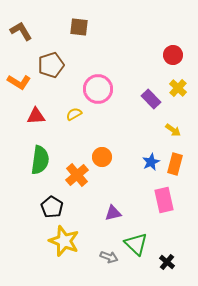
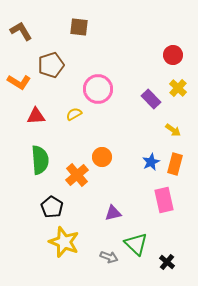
green semicircle: rotated 12 degrees counterclockwise
yellow star: moved 1 px down
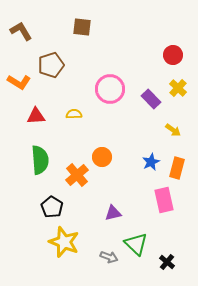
brown square: moved 3 px right
pink circle: moved 12 px right
yellow semicircle: rotated 28 degrees clockwise
orange rectangle: moved 2 px right, 4 px down
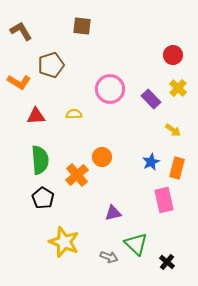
brown square: moved 1 px up
black pentagon: moved 9 px left, 9 px up
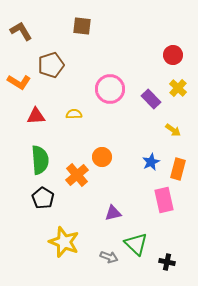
orange rectangle: moved 1 px right, 1 px down
black cross: rotated 28 degrees counterclockwise
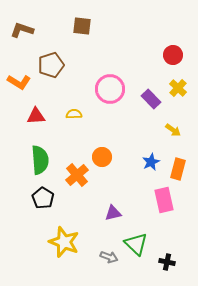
brown L-shape: moved 1 px right, 1 px up; rotated 40 degrees counterclockwise
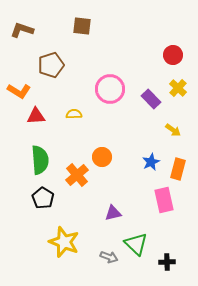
orange L-shape: moved 9 px down
black cross: rotated 14 degrees counterclockwise
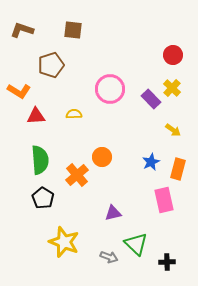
brown square: moved 9 px left, 4 px down
yellow cross: moved 6 px left
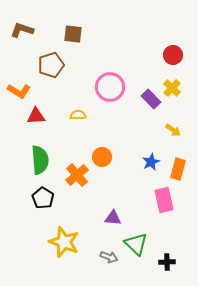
brown square: moved 4 px down
pink circle: moved 2 px up
yellow semicircle: moved 4 px right, 1 px down
purple triangle: moved 5 px down; rotated 18 degrees clockwise
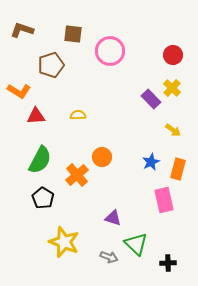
pink circle: moved 36 px up
green semicircle: rotated 32 degrees clockwise
purple triangle: rotated 12 degrees clockwise
black cross: moved 1 px right, 1 px down
